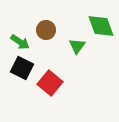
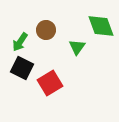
green arrow: rotated 90 degrees clockwise
green triangle: moved 1 px down
red square: rotated 20 degrees clockwise
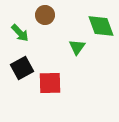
brown circle: moved 1 px left, 15 px up
green arrow: moved 9 px up; rotated 78 degrees counterclockwise
black square: rotated 35 degrees clockwise
red square: rotated 30 degrees clockwise
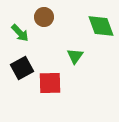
brown circle: moved 1 px left, 2 px down
green triangle: moved 2 px left, 9 px down
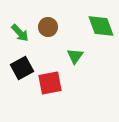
brown circle: moved 4 px right, 10 px down
red square: rotated 10 degrees counterclockwise
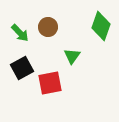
green diamond: rotated 40 degrees clockwise
green triangle: moved 3 px left
